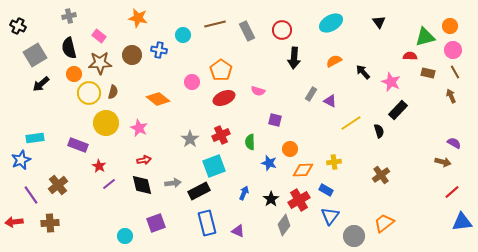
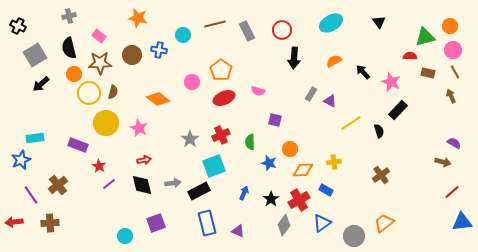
blue triangle at (330, 216): moved 8 px left, 7 px down; rotated 18 degrees clockwise
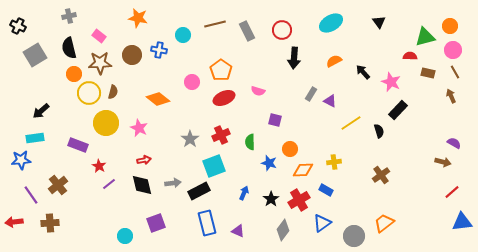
black arrow at (41, 84): moved 27 px down
blue star at (21, 160): rotated 18 degrees clockwise
gray diamond at (284, 225): moved 1 px left, 5 px down
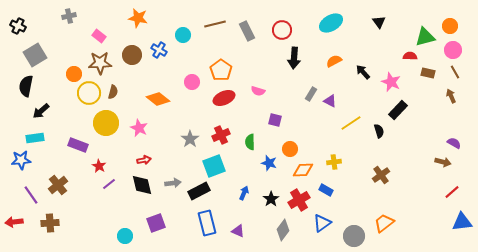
black semicircle at (69, 48): moved 43 px left, 38 px down; rotated 25 degrees clockwise
blue cross at (159, 50): rotated 21 degrees clockwise
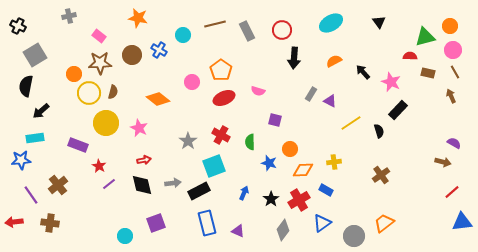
red cross at (221, 135): rotated 36 degrees counterclockwise
gray star at (190, 139): moved 2 px left, 2 px down
brown cross at (50, 223): rotated 12 degrees clockwise
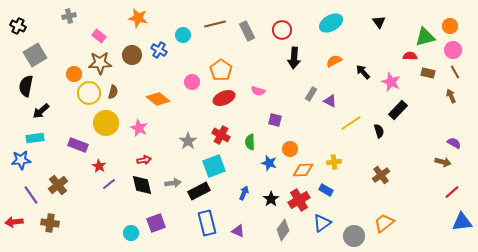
cyan circle at (125, 236): moved 6 px right, 3 px up
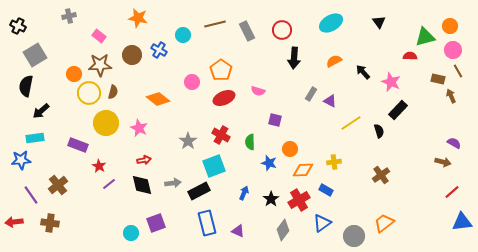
brown star at (100, 63): moved 2 px down
brown line at (455, 72): moved 3 px right, 1 px up
brown rectangle at (428, 73): moved 10 px right, 6 px down
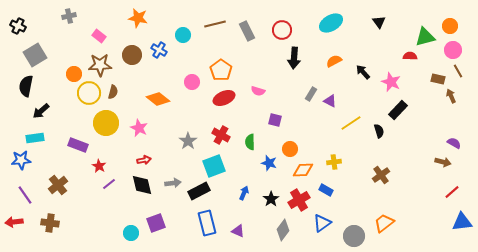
purple line at (31, 195): moved 6 px left
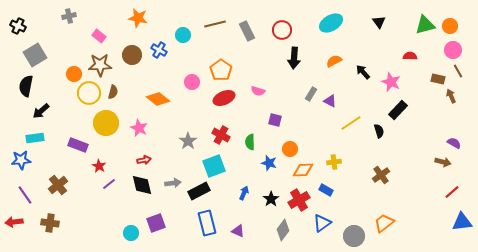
green triangle at (425, 37): moved 12 px up
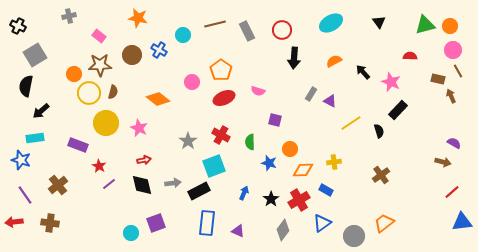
blue star at (21, 160): rotated 24 degrees clockwise
blue rectangle at (207, 223): rotated 20 degrees clockwise
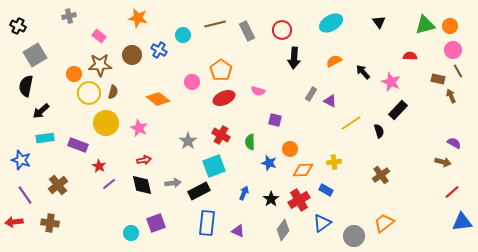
cyan rectangle at (35, 138): moved 10 px right
